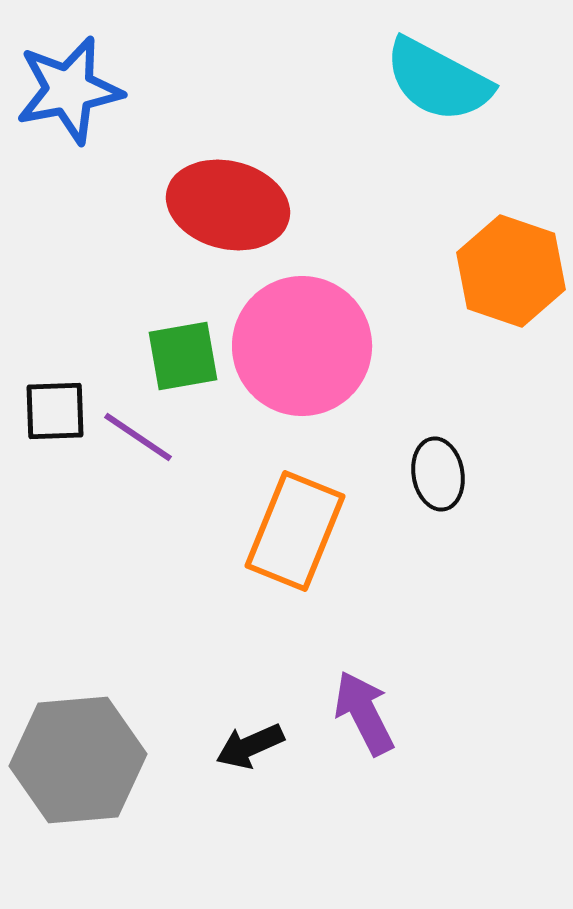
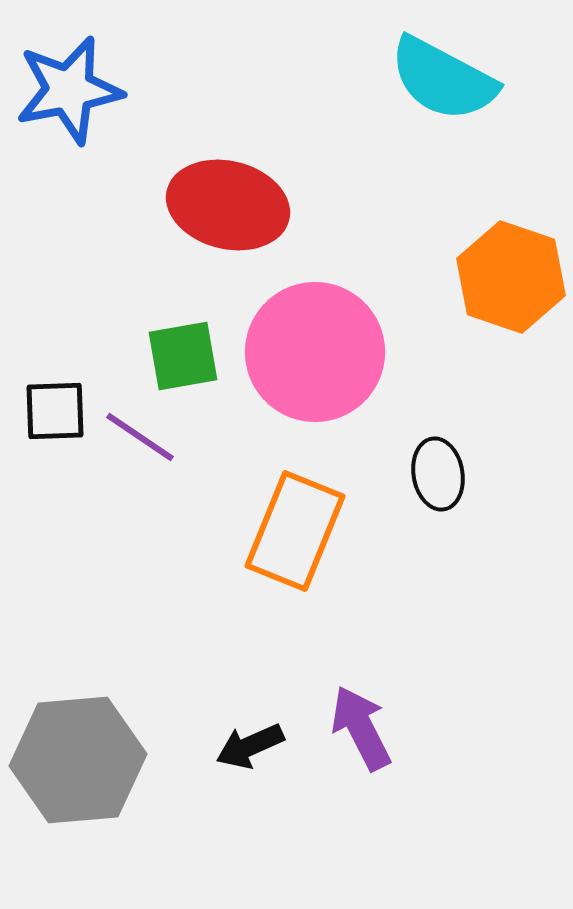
cyan semicircle: moved 5 px right, 1 px up
orange hexagon: moved 6 px down
pink circle: moved 13 px right, 6 px down
purple line: moved 2 px right
purple arrow: moved 3 px left, 15 px down
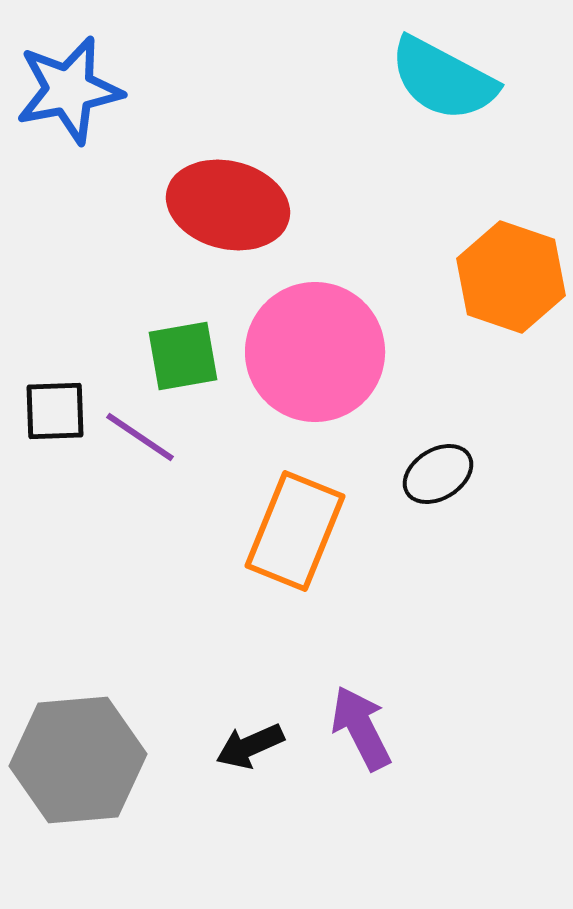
black ellipse: rotated 68 degrees clockwise
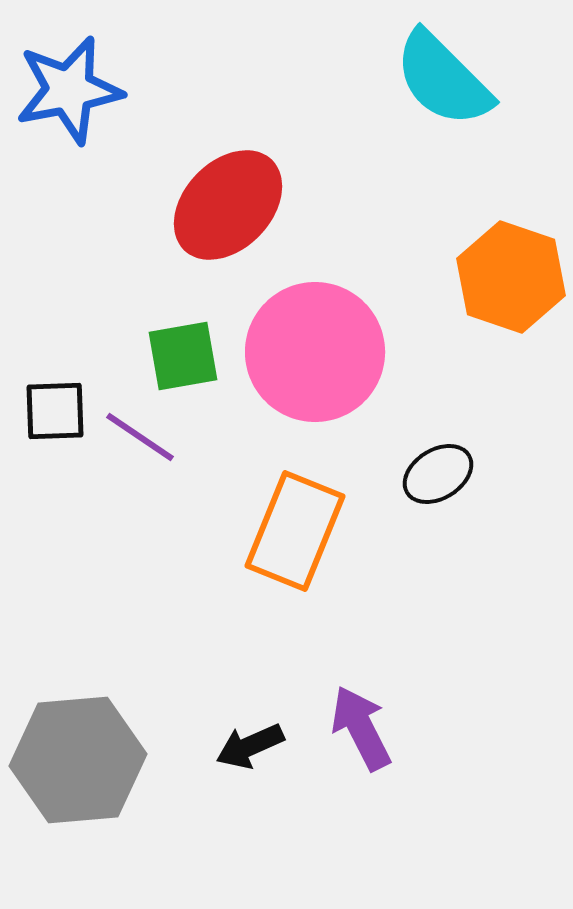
cyan semicircle: rotated 17 degrees clockwise
red ellipse: rotated 60 degrees counterclockwise
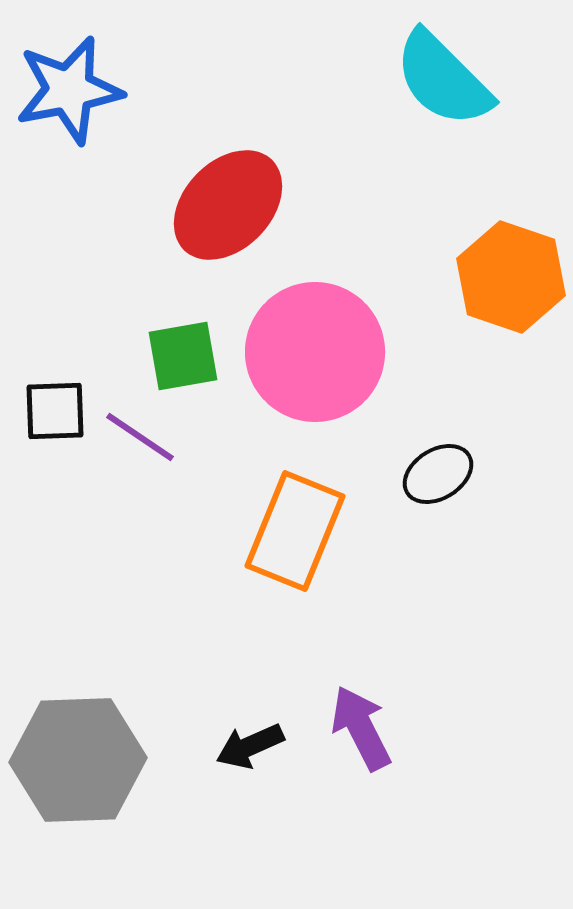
gray hexagon: rotated 3 degrees clockwise
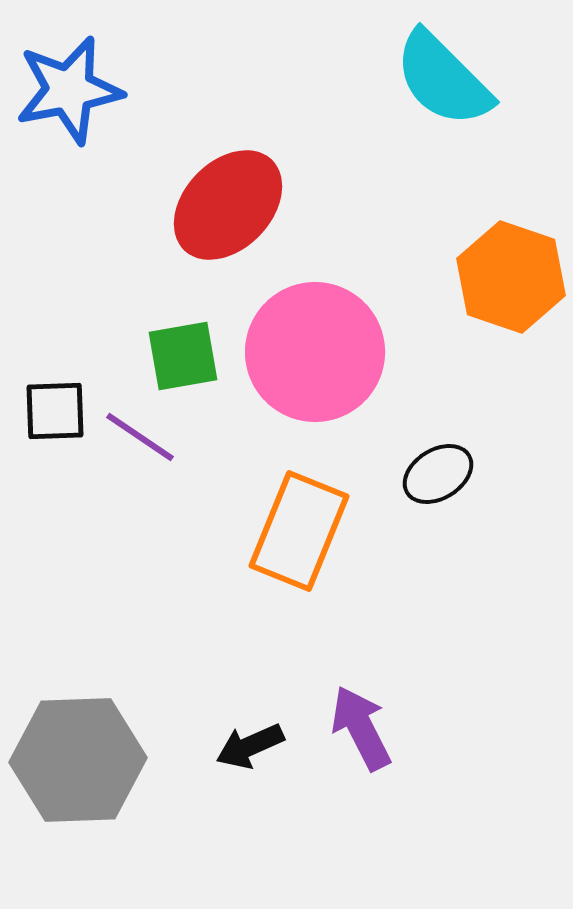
orange rectangle: moved 4 px right
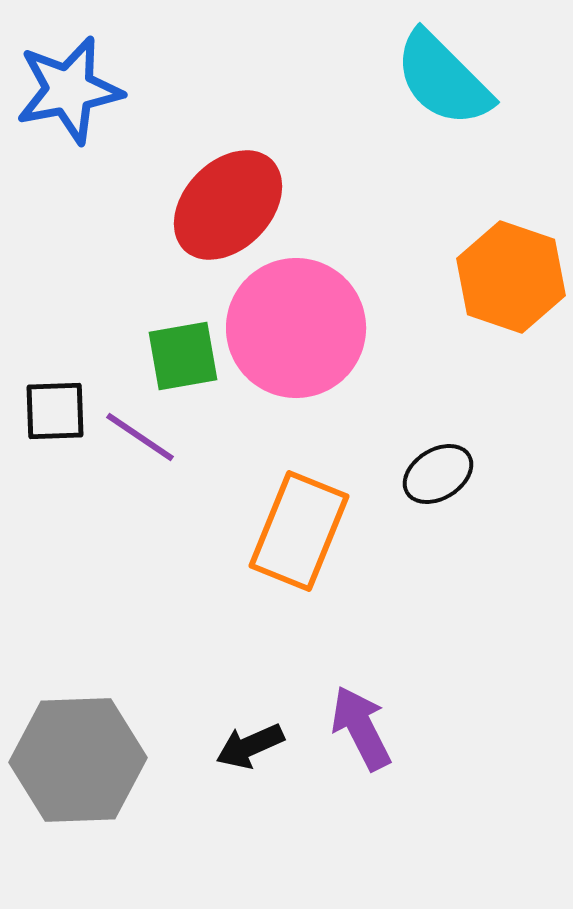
pink circle: moved 19 px left, 24 px up
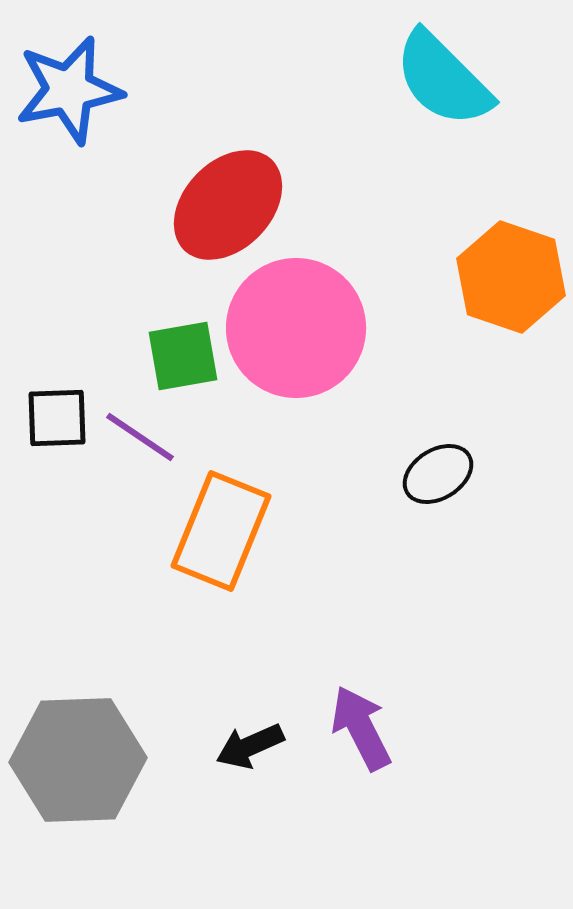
black square: moved 2 px right, 7 px down
orange rectangle: moved 78 px left
